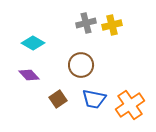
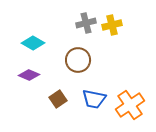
brown circle: moved 3 px left, 5 px up
purple diamond: rotated 25 degrees counterclockwise
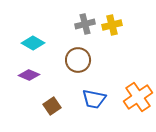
gray cross: moved 1 px left, 1 px down
brown square: moved 6 px left, 7 px down
orange cross: moved 8 px right, 8 px up
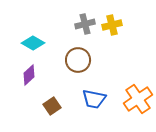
purple diamond: rotated 65 degrees counterclockwise
orange cross: moved 2 px down
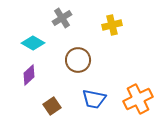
gray cross: moved 23 px left, 6 px up; rotated 18 degrees counterclockwise
orange cross: rotated 8 degrees clockwise
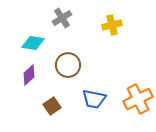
cyan diamond: rotated 20 degrees counterclockwise
brown circle: moved 10 px left, 5 px down
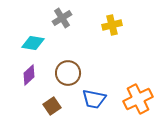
brown circle: moved 8 px down
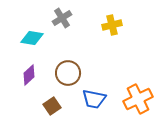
cyan diamond: moved 1 px left, 5 px up
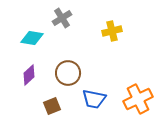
yellow cross: moved 6 px down
brown square: rotated 12 degrees clockwise
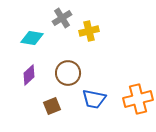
yellow cross: moved 23 px left
orange cross: rotated 12 degrees clockwise
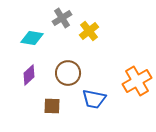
yellow cross: rotated 24 degrees counterclockwise
orange cross: moved 1 px left, 18 px up; rotated 16 degrees counterclockwise
brown square: rotated 24 degrees clockwise
